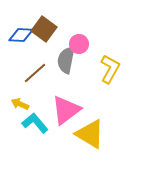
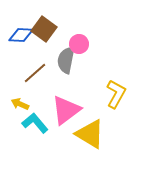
yellow L-shape: moved 6 px right, 25 px down
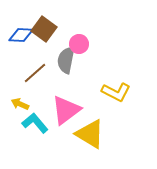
yellow L-shape: moved 2 px up; rotated 88 degrees clockwise
